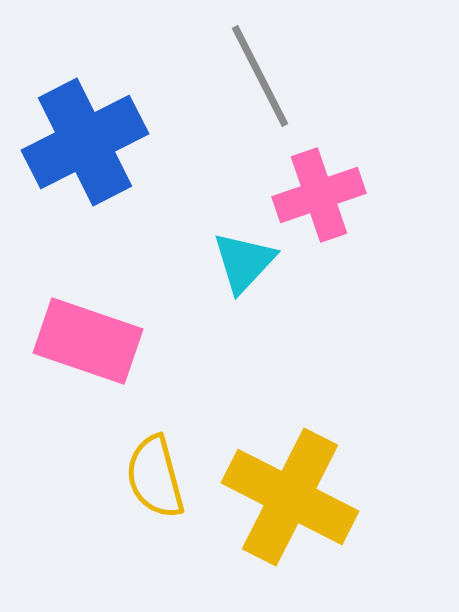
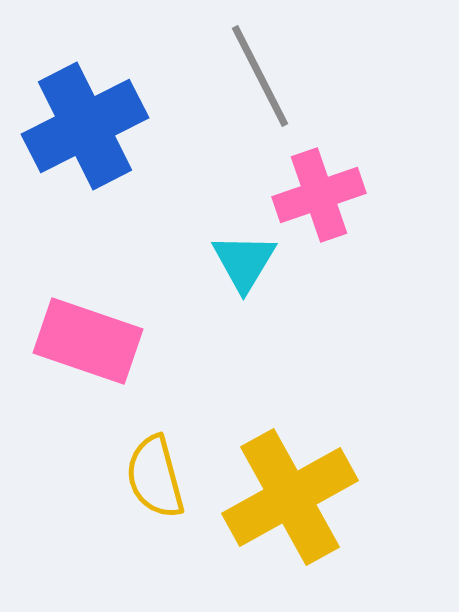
blue cross: moved 16 px up
cyan triangle: rotated 12 degrees counterclockwise
yellow cross: rotated 34 degrees clockwise
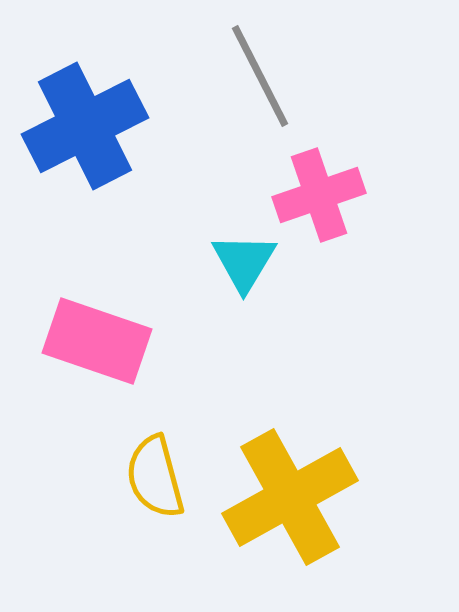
pink rectangle: moved 9 px right
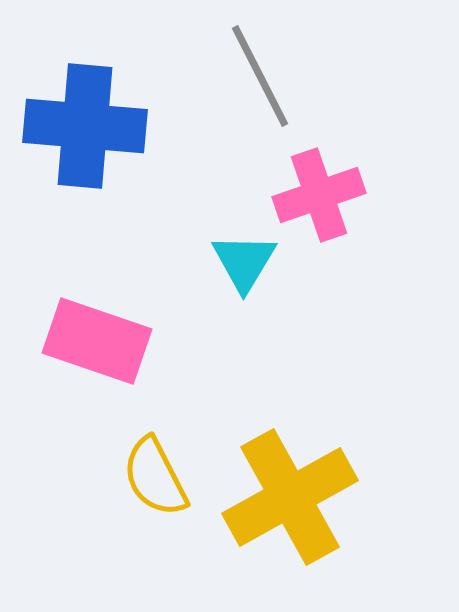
blue cross: rotated 32 degrees clockwise
yellow semicircle: rotated 12 degrees counterclockwise
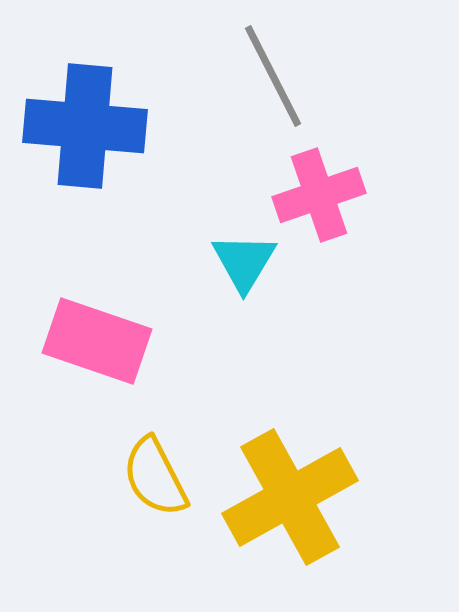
gray line: moved 13 px right
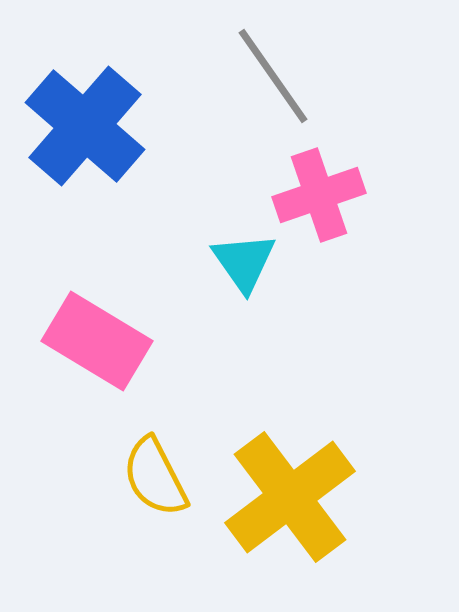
gray line: rotated 8 degrees counterclockwise
blue cross: rotated 36 degrees clockwise
cyan triangle: rotated 6 degrees counterclockwise
pink rectangle: rotated 12 degrees clockwise
yellow cross: rotated 8 degrees counterclockwise
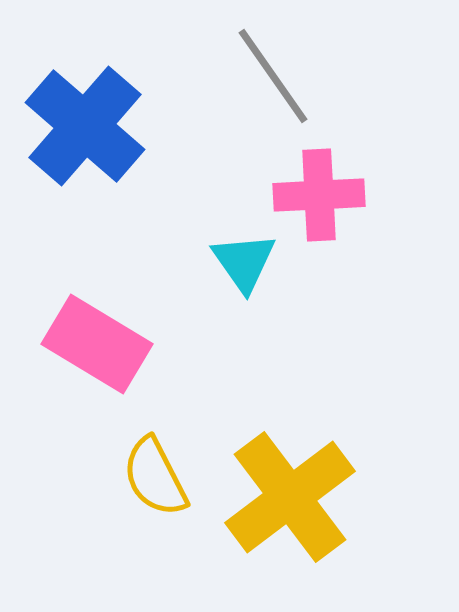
pink cross: rotated 16 degrees clockwise
pink rectangle: moved 3 px down
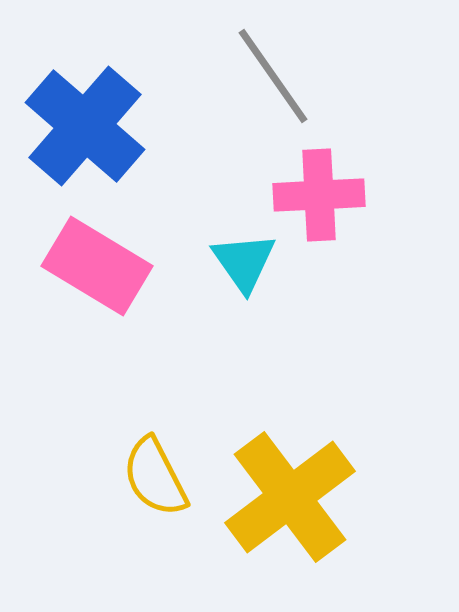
pink rectangle: moved 78 px up
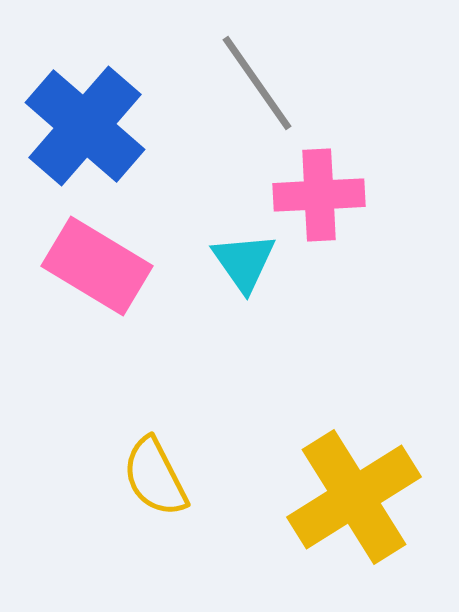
gray line: moved 16 px left, 7 px down
yellow cross: moved 64 px right; rotated 5 degrees clockwise
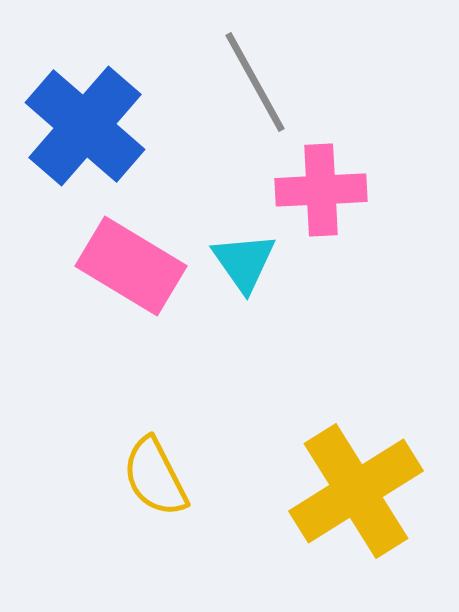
gray line: moved 2 px left, 1 px up; rotated 6 degrees clockwise
pink cross: moved 2 px right, 5 px up
pink rectangle: moved 34 px right
yellow cross: moved 2 px right, 6 px up
